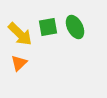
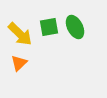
green square: moved 1 px right
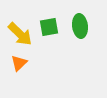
green ellipse: moved 5 px right, 1 px up; rotated 20 degrees clockwise
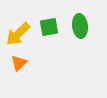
yellow arrow: moved 2 px left; rotated 92 degrees clockwise
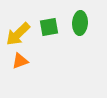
green ellipse: moved 3 px up; rotated 10 degrees clockwise
orange triangle: moved 1 px right, 2 px up; rotated 24 degrees clockwise
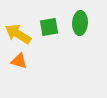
yellow arrow: rotated 76 degrees clockwise
orange triangle: moved 1 px left; rotated 36 degrees clockwise
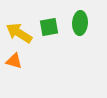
yellow arrow: moved 1 px right, 1 px up
orange triangle: moved 5 px left
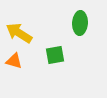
green square: moved 6 px right, 28 px down
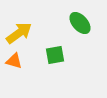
green ellipse: rotated 45 degrees counterclockwise
yellow arrow: rotated 112 degrees clockwise
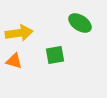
green ellipse: rotated 15 degrees counterclockwise
yellow arrow: rotated 28 degrees clockwise
